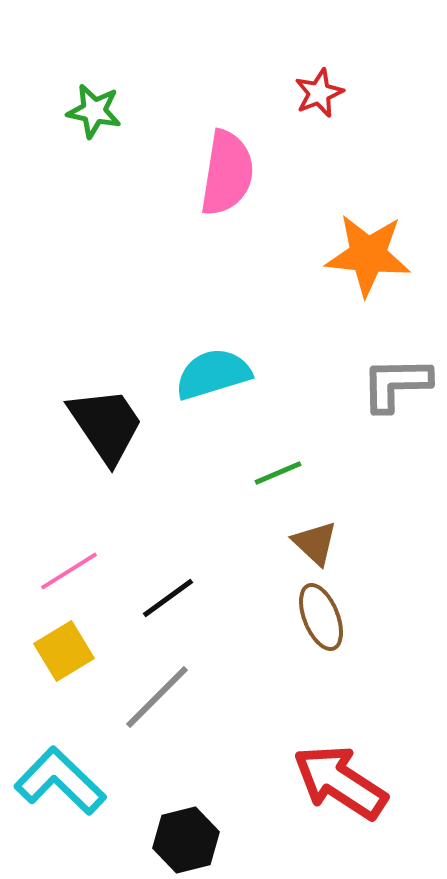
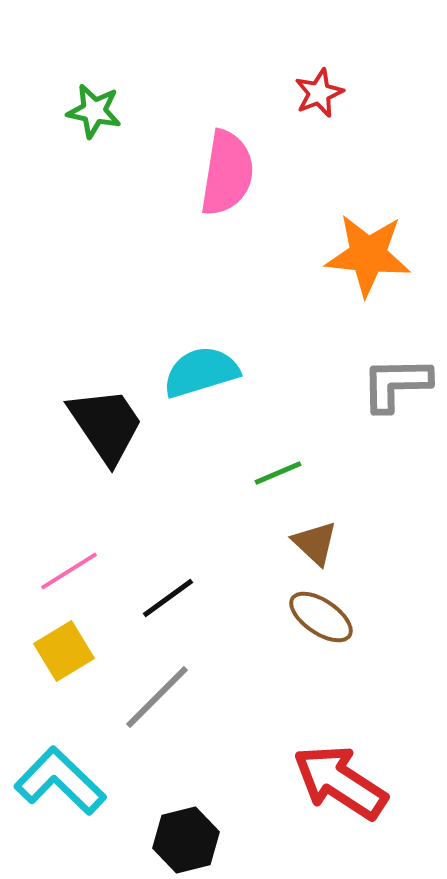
cyan semicircle: moved 12 px left, 2 px up
brown ellipse: rotated 34 degrees counterclockwise
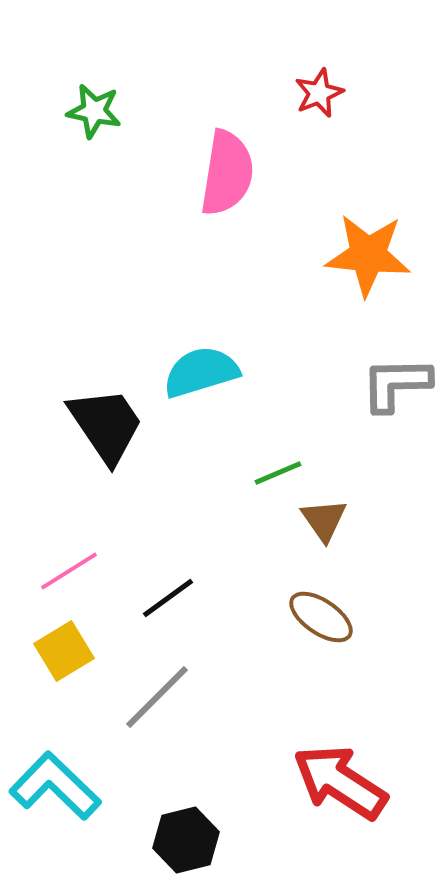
brown triangle: moved 9 px right, 23 px up; rotated 12 degrees clockwise
cyan L-shape: moved 5 px left, 5 px down
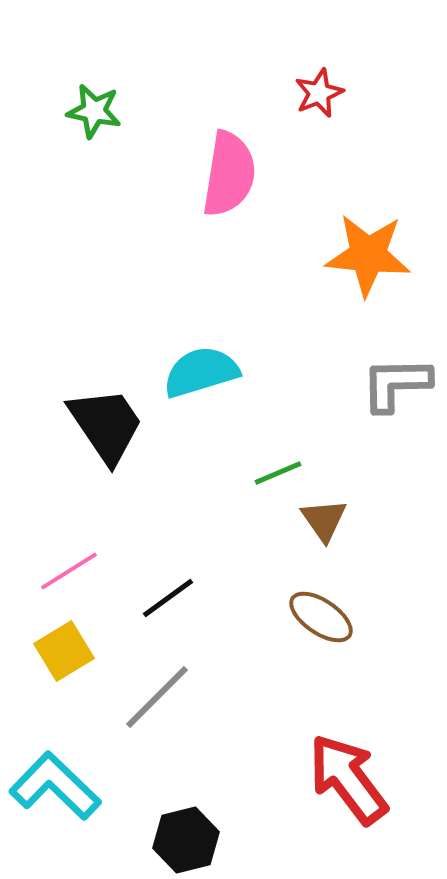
pink semicircle: moved 2 px right, 1 px down
red arrow: moved 8 px right, 3 px up; rotated 20 degrees clockwise
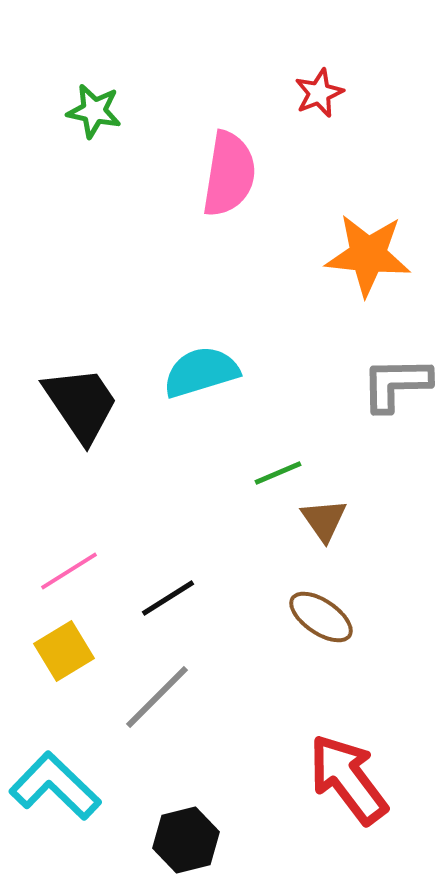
black trapezoid: moved 25 px left, 21 px up
black line: rotated 4 degrees clockwise
